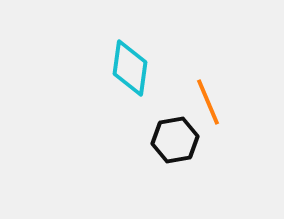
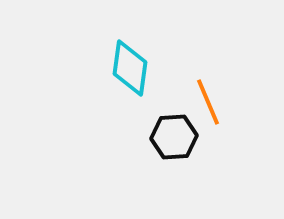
black hexagon: moved 1 px left, 3 px up; rotated 6 degrees clockwise
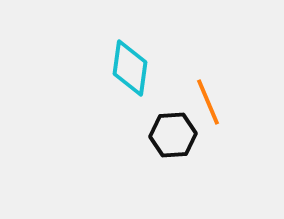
black hexagon: moved 1 px left, 2 px up
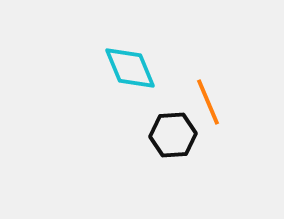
cyan diamond: rotated 30 degrees counterclockwise
